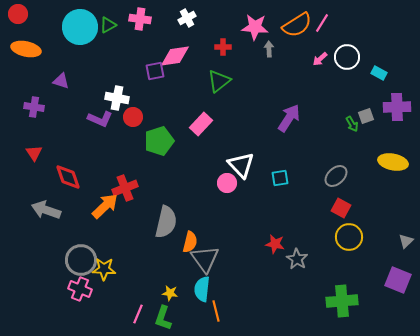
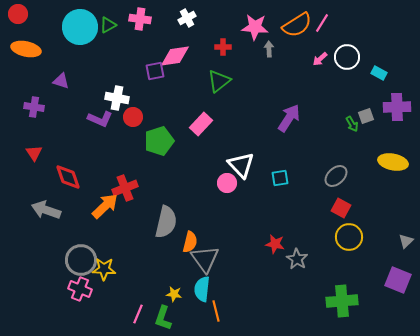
yellow star at (170, 293): moved 4 px right, 1 px down
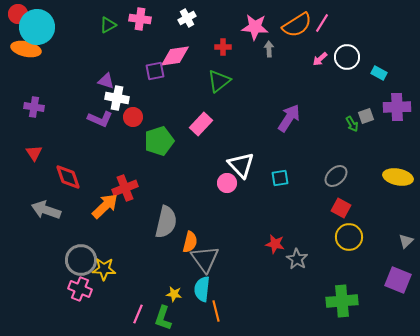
cyan circle at (80, 27): moved 43 px left
purple triangle at (61, 81): moved 45 px right
yellow ellipse at (393, 162): moved 5 px right, 15 px down
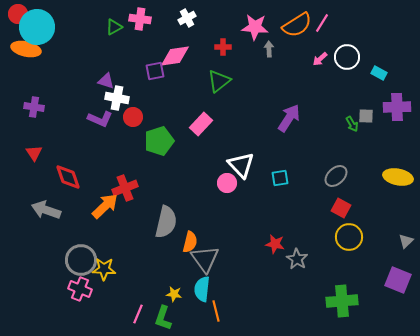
green triangle at (108, 25): moved 6 px right, 2 px down
gray square at (366, 116): rotated 21 degrees clockwise
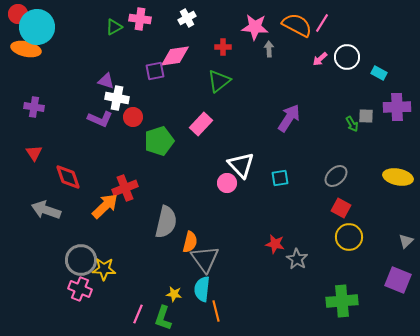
orange semicircle at (297, 25): rotated 120 degrees counterclockwise
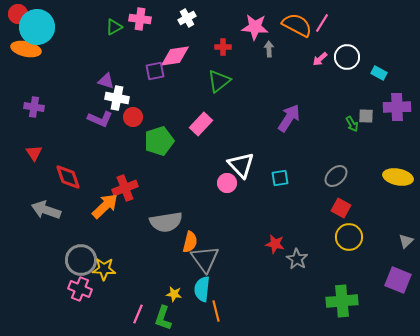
gray semicircle at (166, 222): rotated 68 degrees clockwise
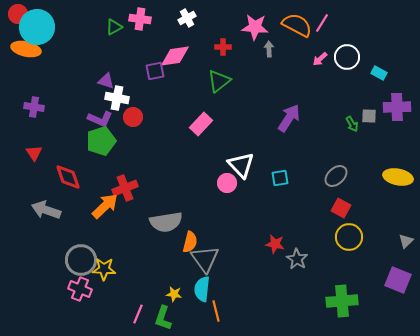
gray square at (366, 116): moved 3 px right
green pentagon at (159, 141): moved 58 px left
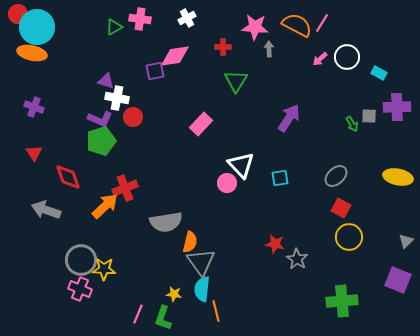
orange ellipse at (26, 49): moved 6 px right, 4 px down
green triangle at (219, 81): moved 17 px right; rotated 20 degrees counterclockwise
purple cross at (34, 107): rotated 12 degrees clockwise
gray triangle at (205, 259): moved 4 px left, 3 px down
